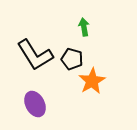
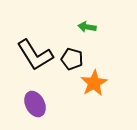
green arrow: moved 3 px right; rotated 72 degrees counterclockwise
orange star: moved 2 px right, 2 px down
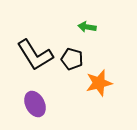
orange star: moved 5 px right; rotated 16 degrees clockwise
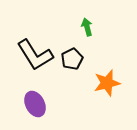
green arrow: rotated 66 degrees clockwise
black pentagon: rotated 30 degrees clockwise
orange star: moved 8 px right
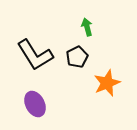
black pentagon: moved 5 px right, 2 px up
orange star: rotated 8 degrees counterclockwise
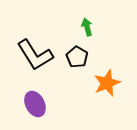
black pentagon: rotated 15 degrees counterclockwise
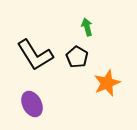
purple ellipse: moved 3 px left
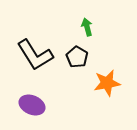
orange star: rotated 12 degrees clockwise
purple ellipse: moved 1 px down; rotated 40 degrees counterclockwise
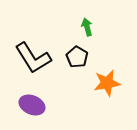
black L-shape: moved 2 px left, 3 px down
